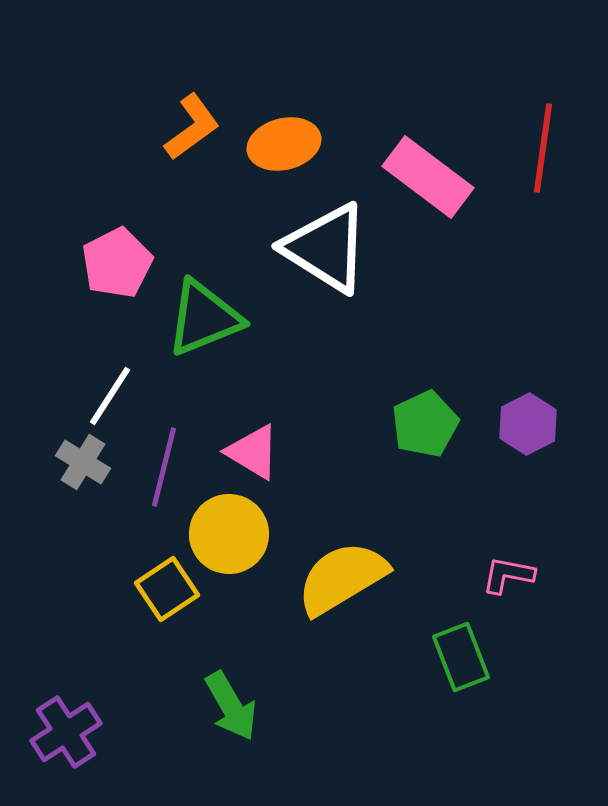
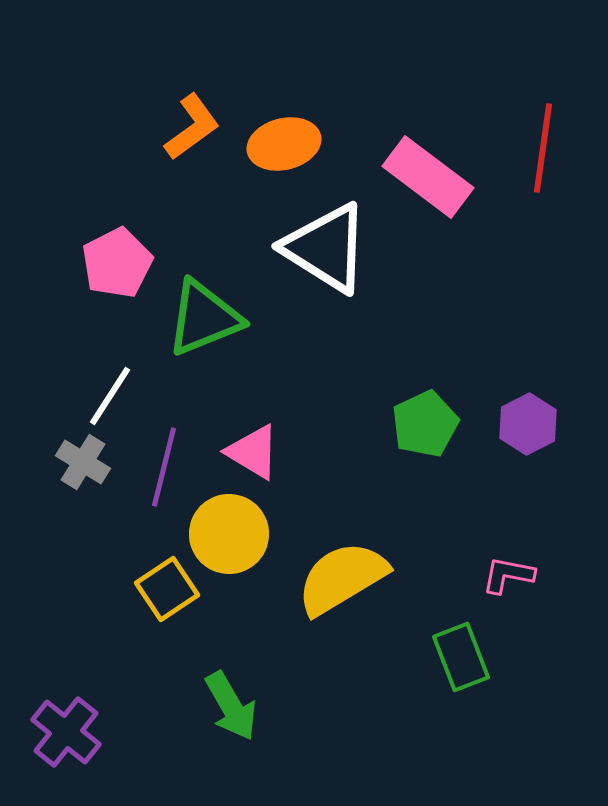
purple cross: rotated 18 degrees counterclockwise
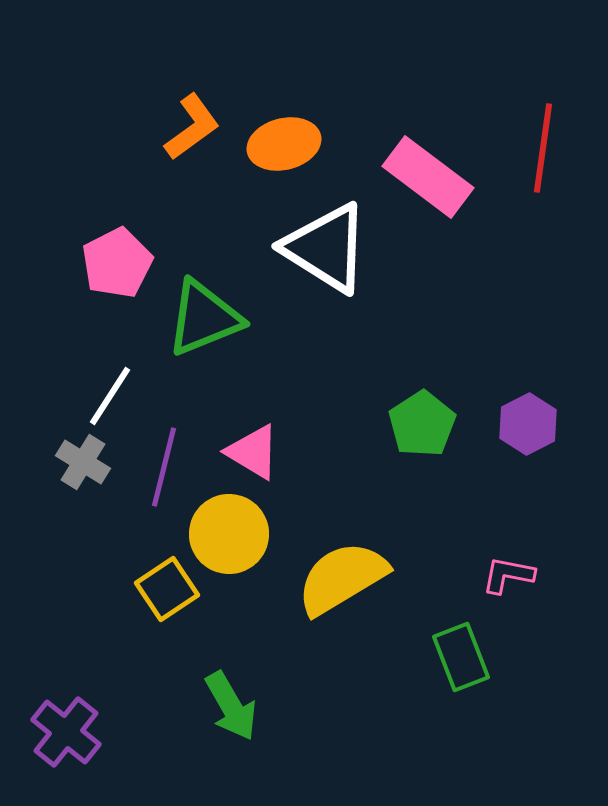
green pentagon: moved 3 px left; rotated 8 degrees counterclockwise
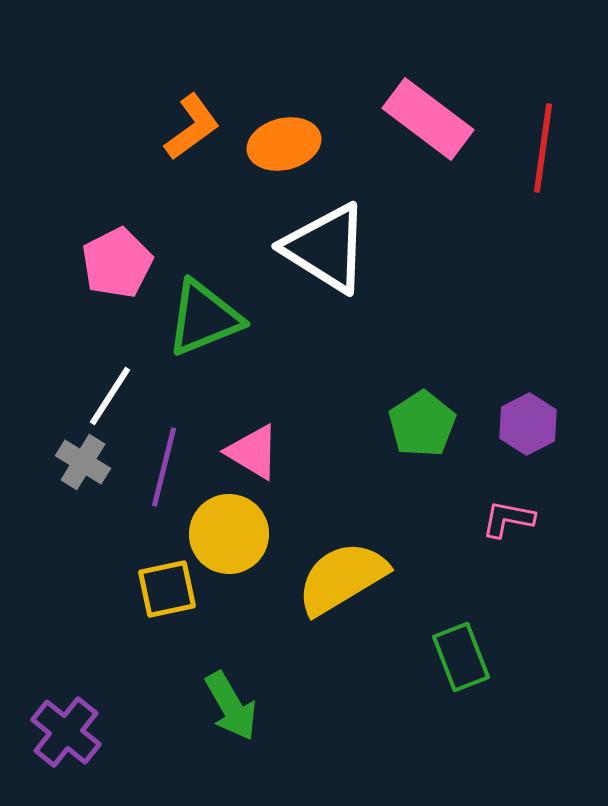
pink rectangle: moved 58 px up
pink L-shape: moved 56 px up
yellow square: rotated 22 degrees clockwise
